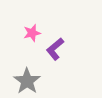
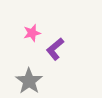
gray star: moved 2 px right
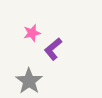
purple L-shape: moved 2 px left
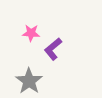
pink star: moved 1 px left; rotated 18 degrees clockwise
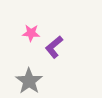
purple L-shape: moved 1 px right, 2 px up
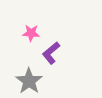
purple L-shape: moved 3 px left, 6 px down
